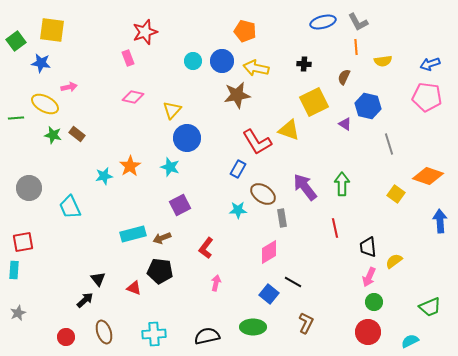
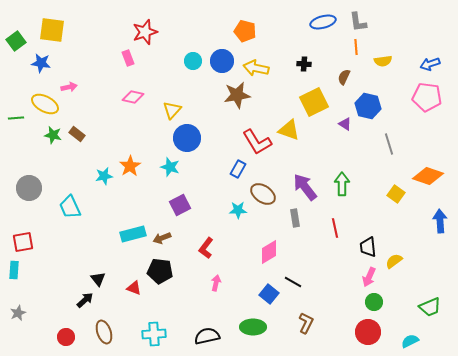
gray L-shape at (358, 22): rotated 20 degrees clockwise
gray rectangle at (282, 218): moved 13 px right
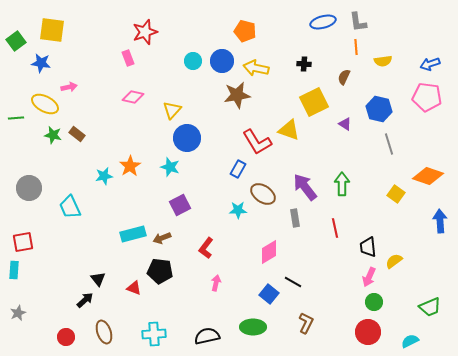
blue hexagon at (368, 106): moved 11 px right, 3 px down
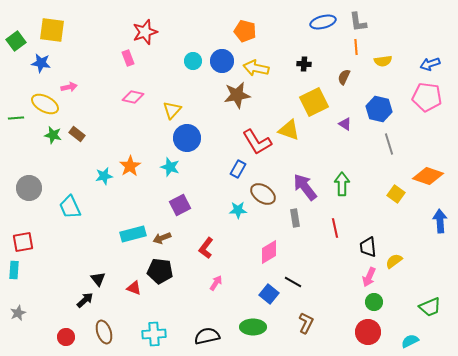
pink arrow at (216, 283): rotated 21 degrees clockwise
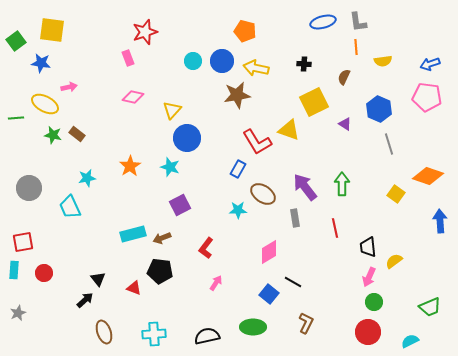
blue hexagon at (379, 109): rotated 10 degrees clockwise
cyan star at (104, 176): moved 17 px left, 2 px down
red circle at (66, 337): moved 22 px left, 64 px up
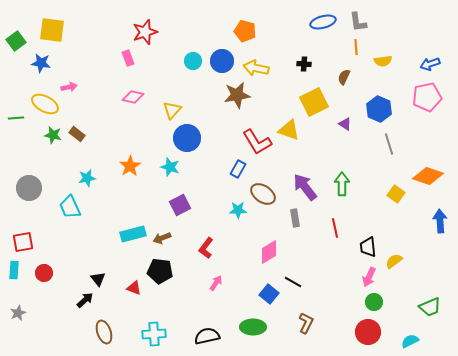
pink pentagon at (427, 97): rotated 20 degrees counterclockwise
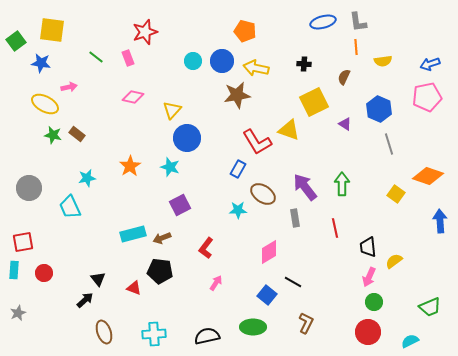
green line at (16, 118): moved 80 px right, 61 px up; rotated 42 degrees clockwise
blue square at (269, 294): moved 2 px left, 1 px down
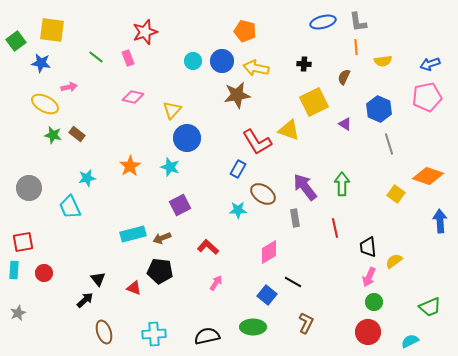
red L-shape at (206, 248): moved 2 px right, 1 px up; rotated 95 degrees clockwise
